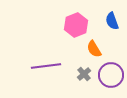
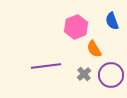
pink hexagon: moved 2 px down
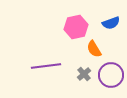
blue semicircle: moved 1 px left, 2 px down; rotated 90 degrees counterclockwise
pink hexagon: rotated 10 degrees clockwise
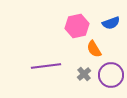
pink hexagon: moved 1 px right, 1 px up
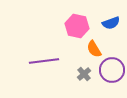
pink hexagon: rotated 25 degrees clockwise
purple line: moved 2 px left, 5 px up
purple circle: moved 1 px right, 5 px up
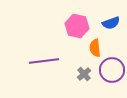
orange semicircle: moved 1 px right, 1 px up; rotated 24 degrees clockwise
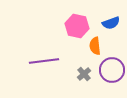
orange semicircle: moved 2 px up
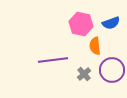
pink hexagon: moved 4 px right, 2 px up
purple line: moved 9 px right, 1 px up
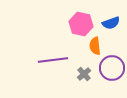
purple circle: moved 2 px up
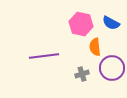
blue semicircle: rotated 48 degrees clockwise
orange semicircle: moved 1 px down
purple line: moved 9 px left, 4 px up
gray cross: moved 2 px left; rotated 24 degrees clockwise
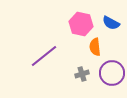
purple line: rotated 32 degrees counterclockwise
purple circle: moved 5 px down
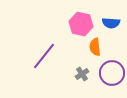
blue semicircle: rotated 24 degrees counterclockwise
purple line: rotated 12 degrees counterclockwise
gray cross: rotated 16 degrees counterclockwise
